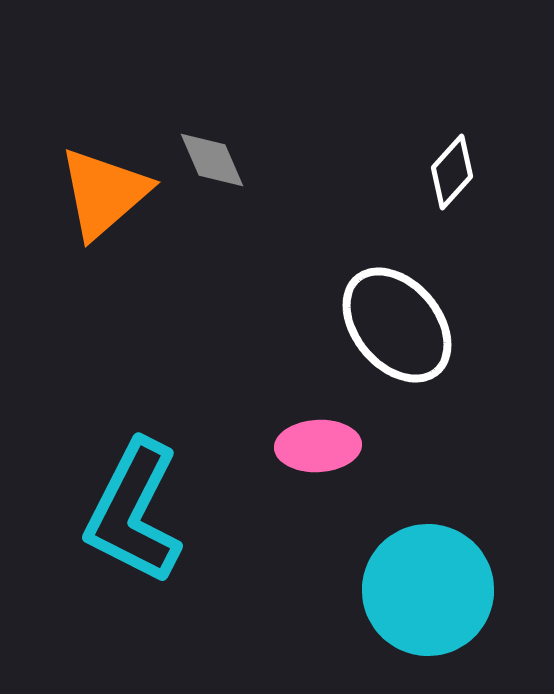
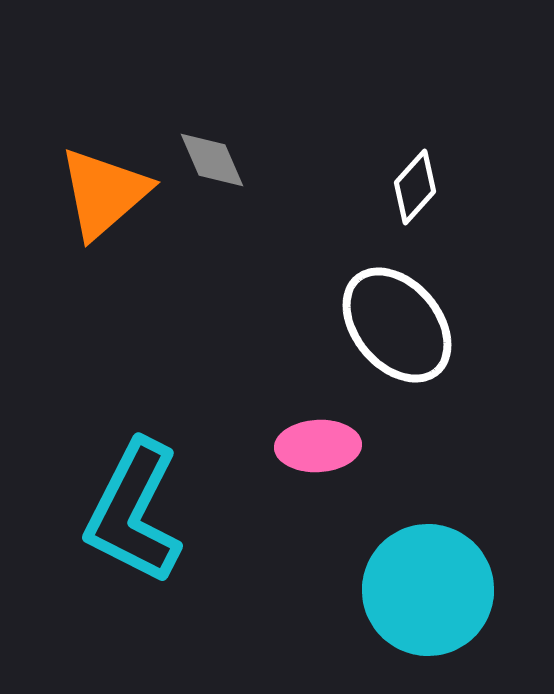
white diamond: moved 37 px left, 15 px down
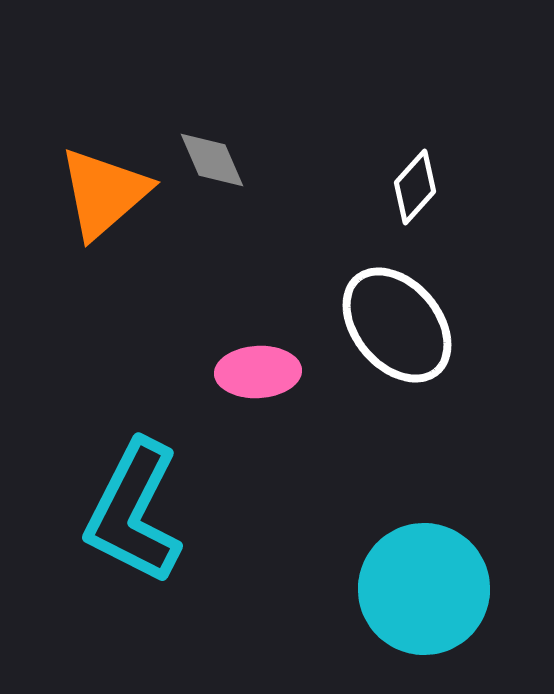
pink ellipse: moved 60 px left, 74 px up
cyan circle: moved 4 px left, 1 px up
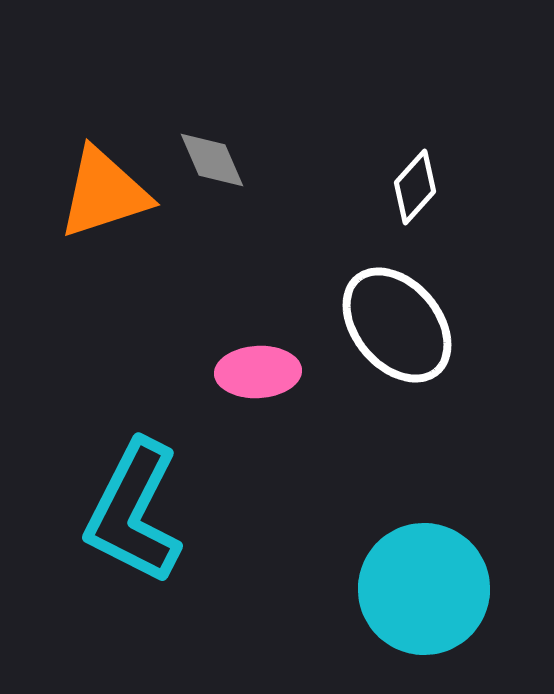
orange triangle: rotated 23 degrees clockwise
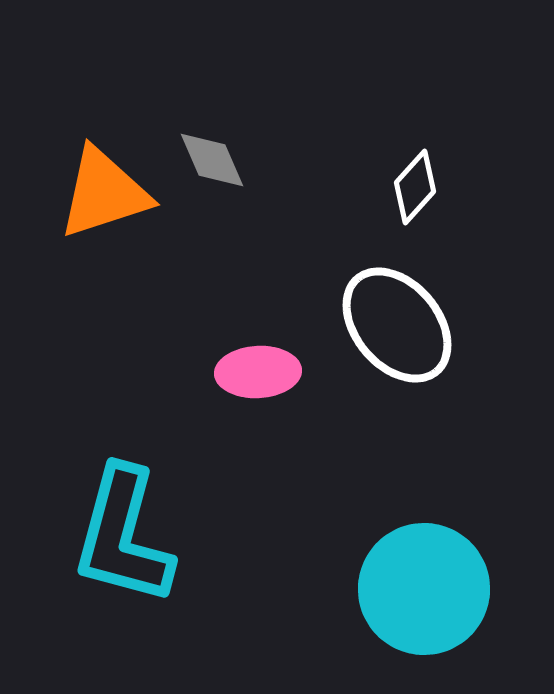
cyan L-shape: moved 11 px left, 24 px down; rotated 12 degrees counterclockwise
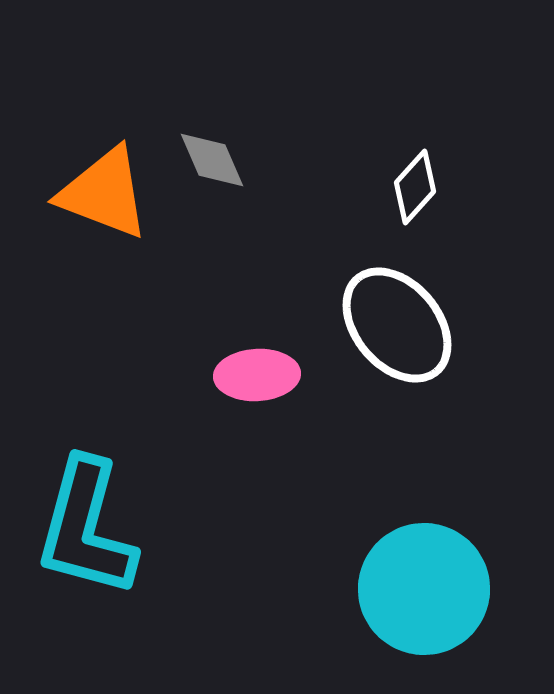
orange triangle: rotated 39 degrees clockwise
pink ellipse: moved 1 px left, 3 px down
cyan L-shape: moved 37 px left, 8 px up
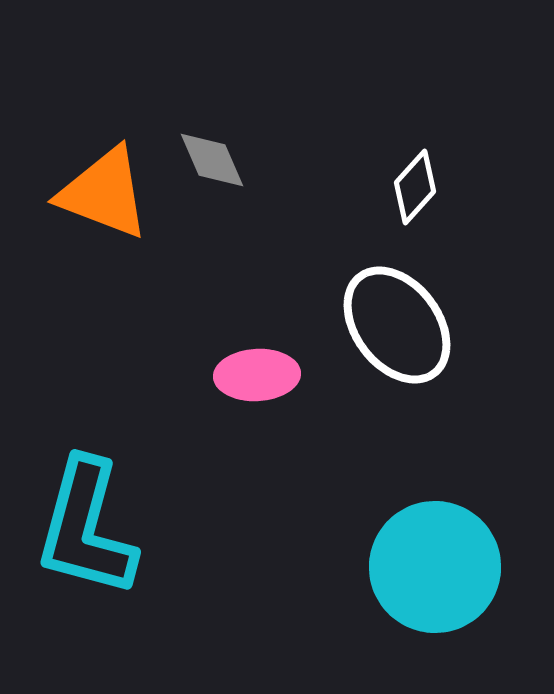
white ellipse: rotated 3 degrees clockwise
cyan circle: moved 11 px right, 22 px up
